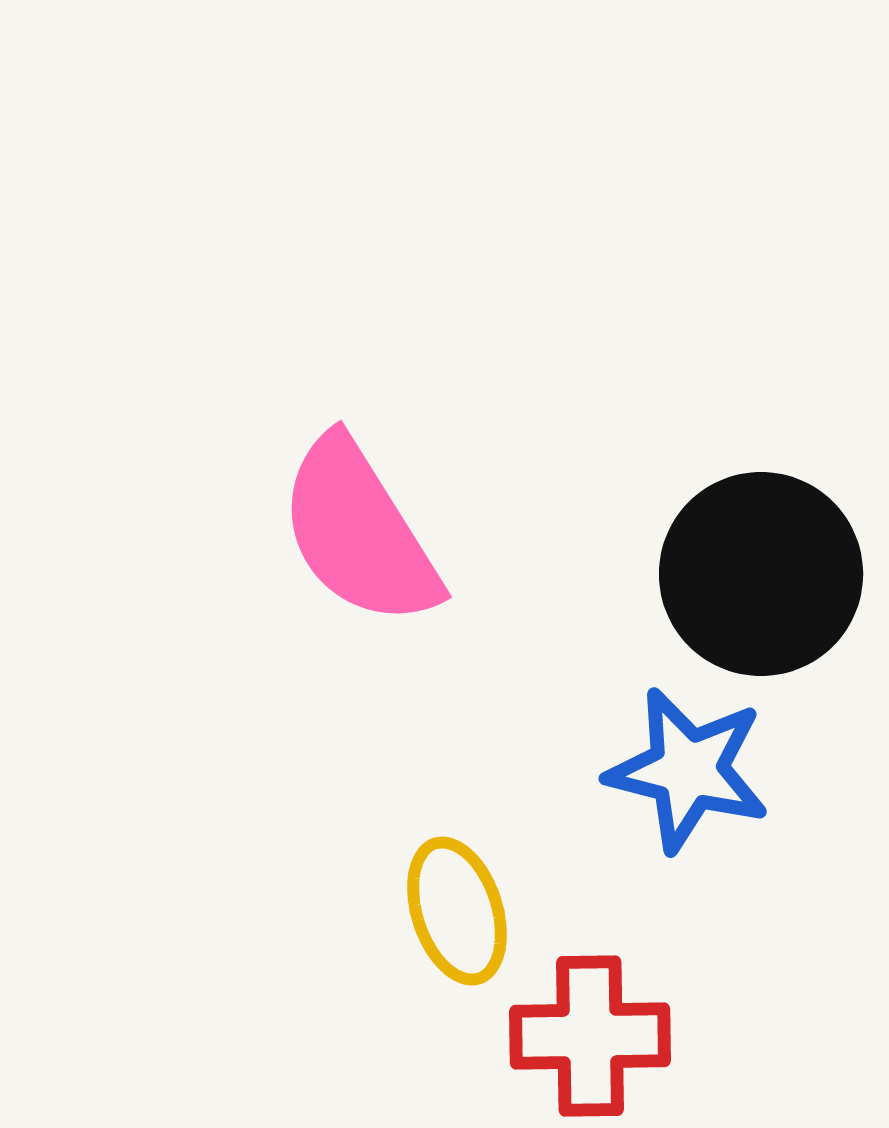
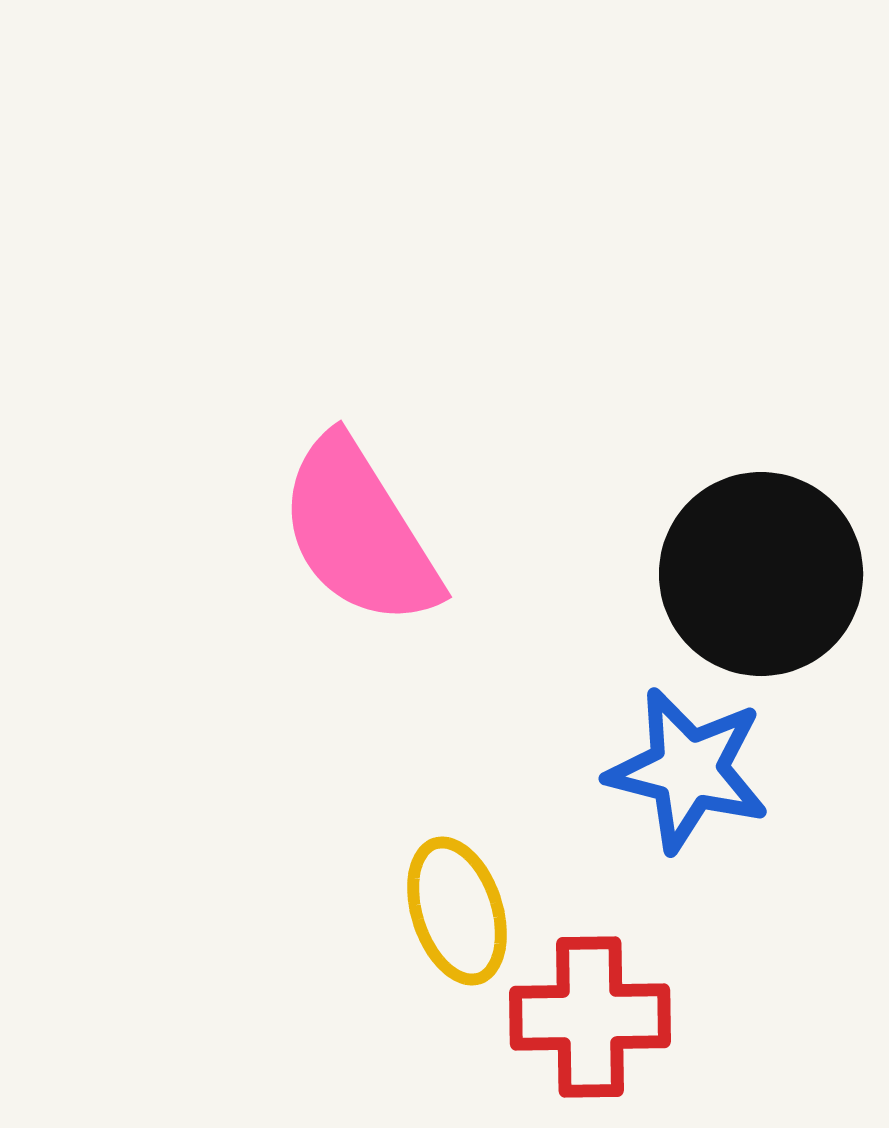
red cross: moved 19 px up
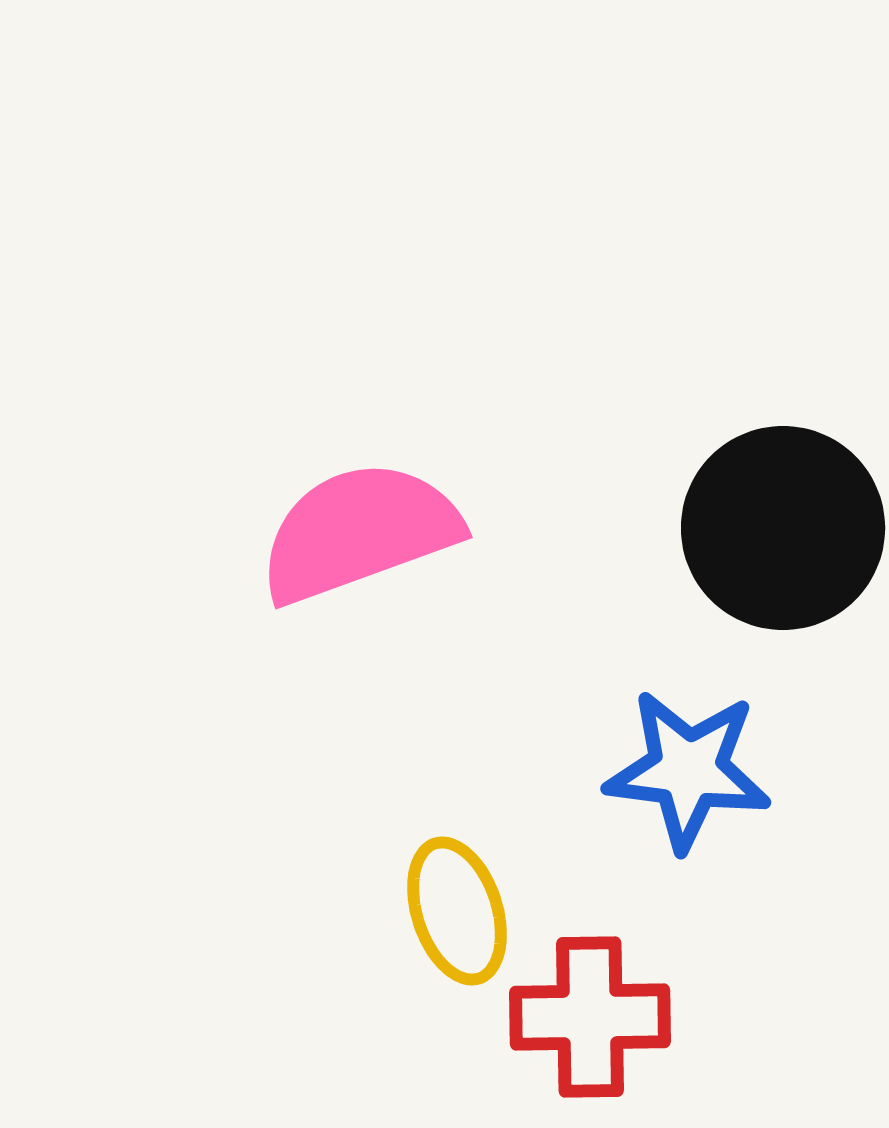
pink semicircle: rotated 102 degrees clockwise
black circle: moved 22 px right, 46 px up
blue star: rotated 7 degrees counterclockwise
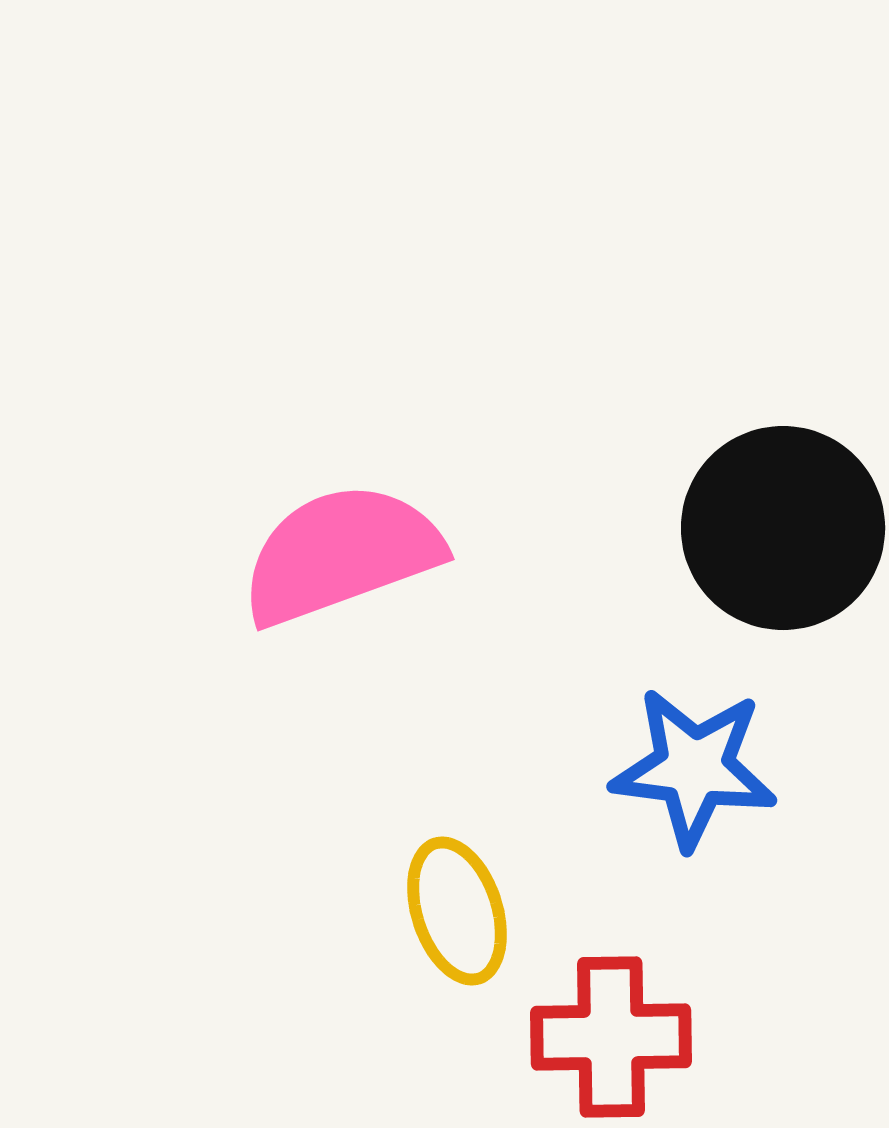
pink semicircle: moved 18 px left, 22 px down
blue star: moved 6 px right, 2 px up
red cross: moved 21 px right, 20 px down
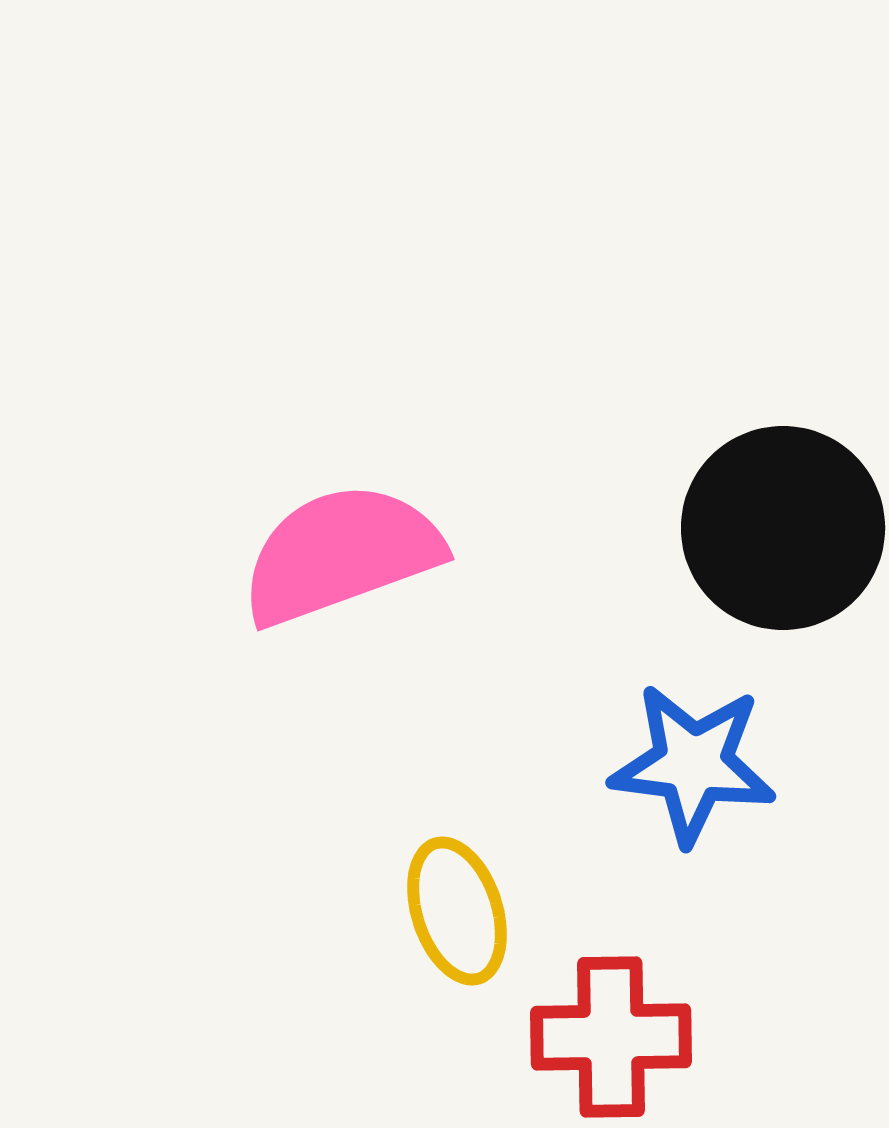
blue star: moved 1 px left, 4 px up
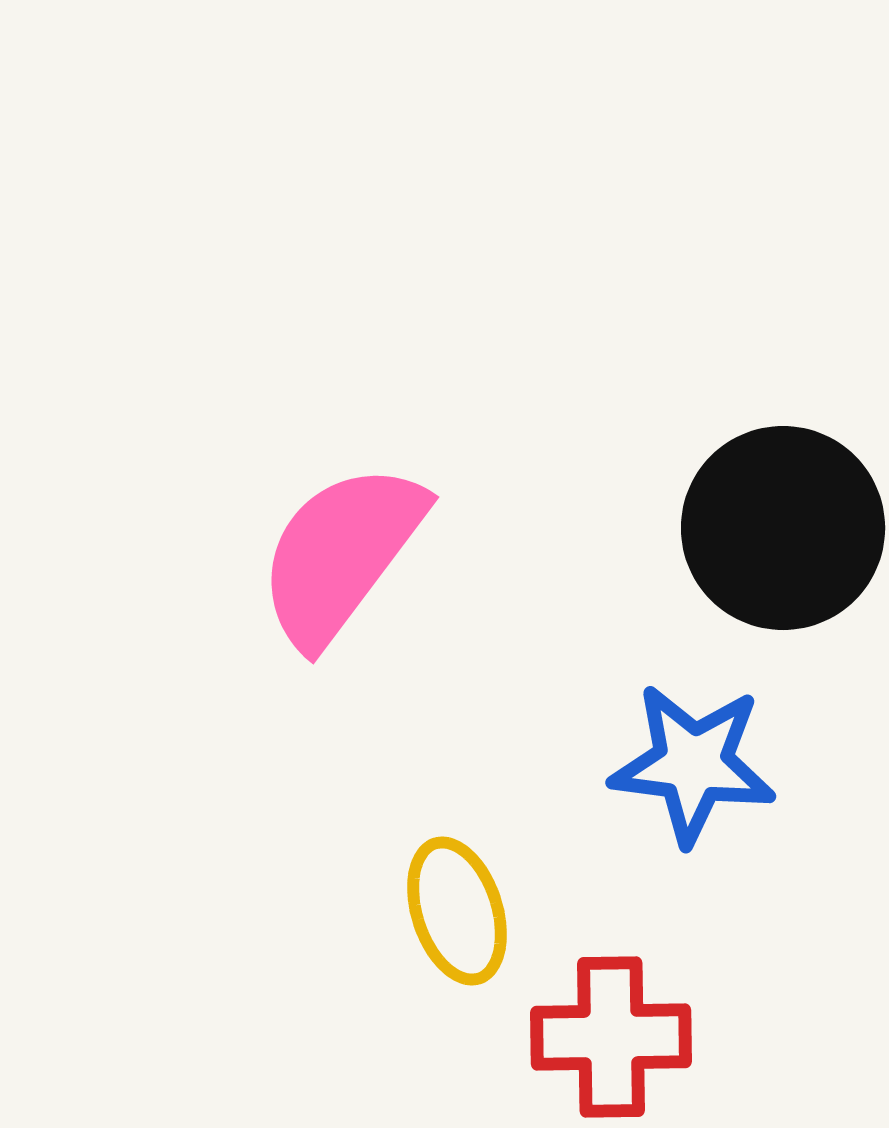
pink semicircle: rotated 33 degrees counterclockwise
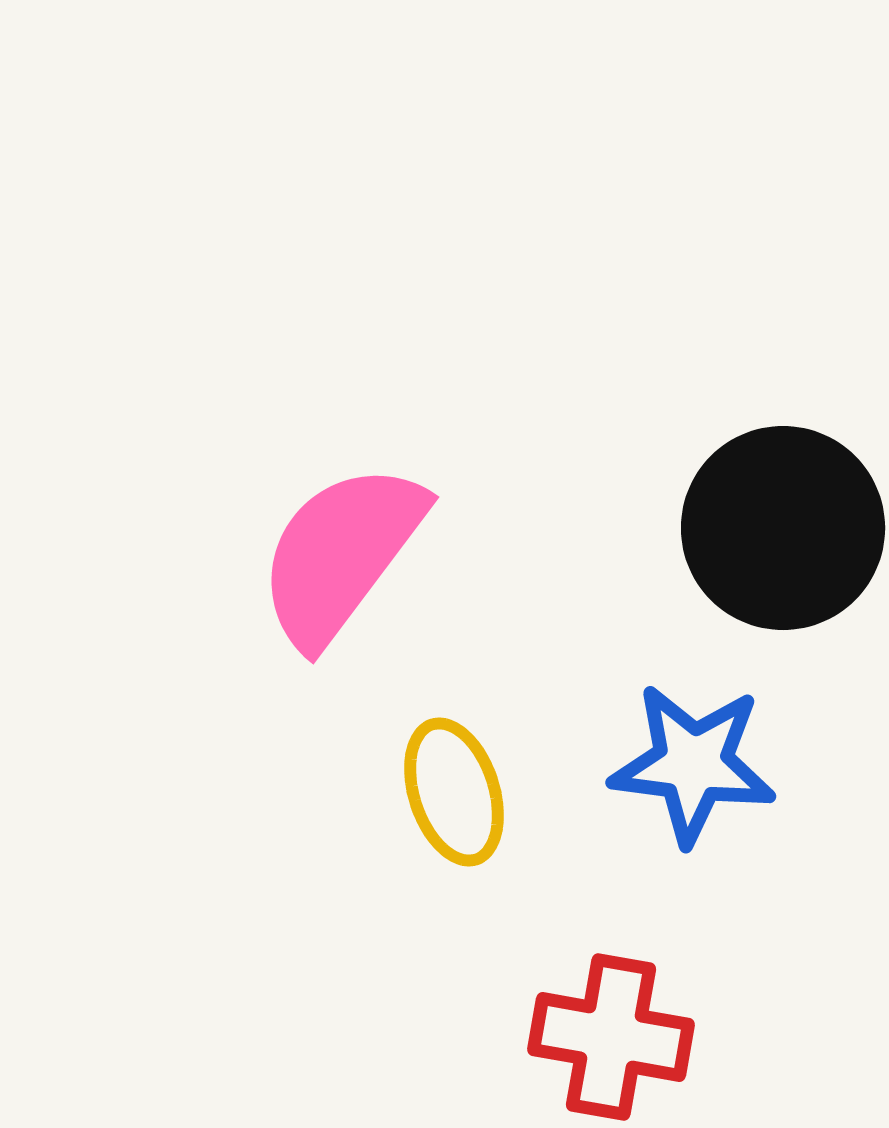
yellow ellipse: moved 3 px left, 119 px up
red cross: rotated 11 degrees clockwise
